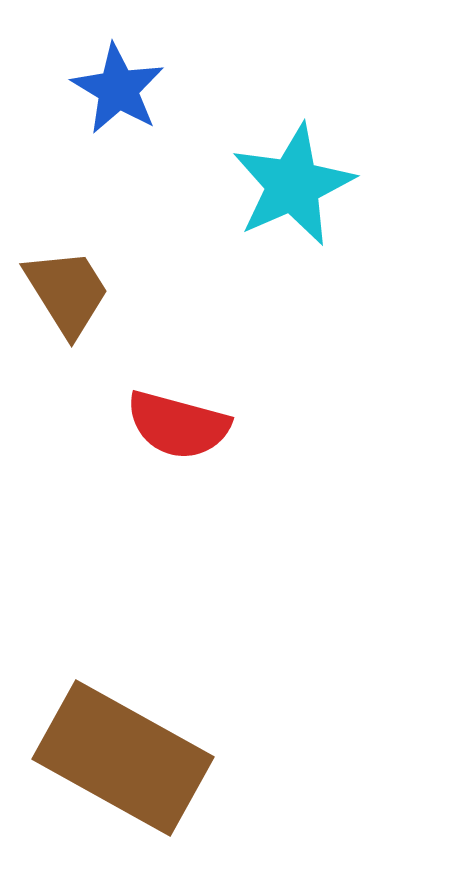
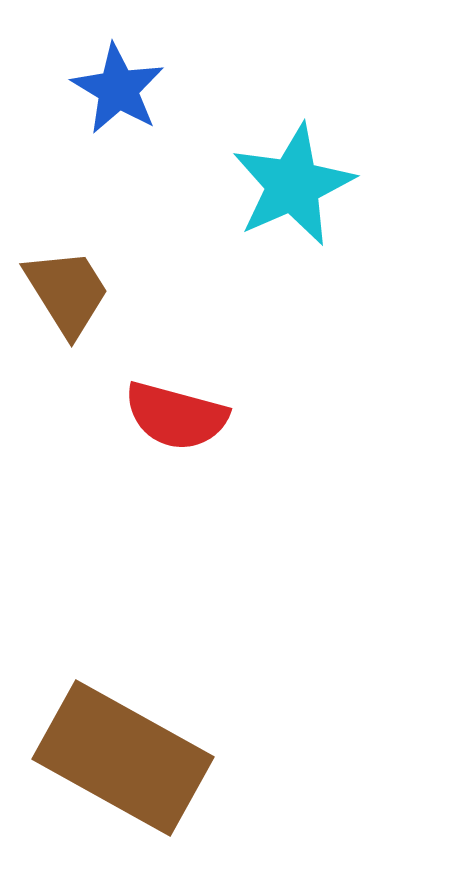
red semicircle: moved 2 px left, 9 px up
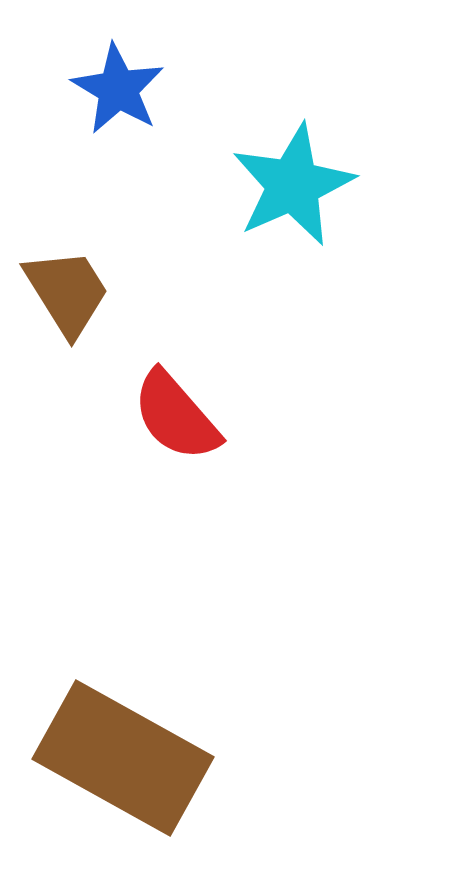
red semicircle: rotated 34 degrees clockwise
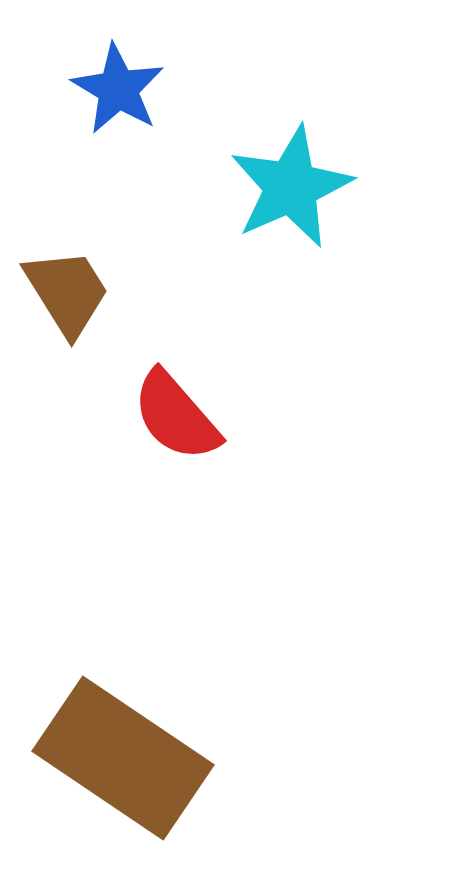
cyan star: moved 2 px left, 2 px down
brown rectangle: rotated 5 degrees clockwise
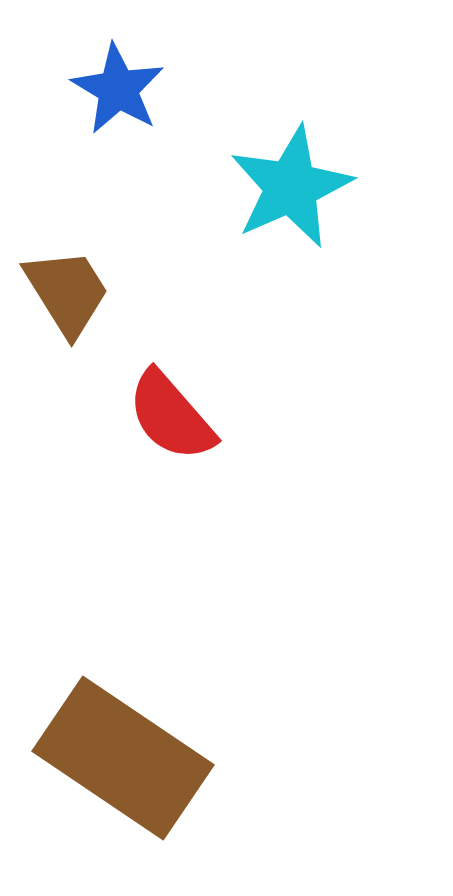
red semicircle: moved 5 px left
